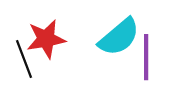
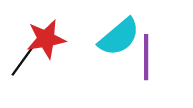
black line: rotated 57 degrees clockwise
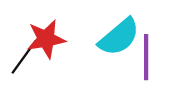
black line: moved 2 px up
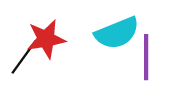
cyan semicircle: moved 2 px left, 4 px up; rotated 18 degrees clockwise
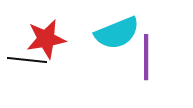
black line: moved 3 px right, 3 px down; rotated 60 degrees clockwise
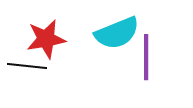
black line: moved 6 px down
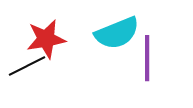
purple line: moved 1 px right, 1 px down
black line: rotated 33 degrees counterclockwise
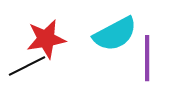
cyan semicircle: moved 2 px left, 1 px down; rotated 6 degrees counterclockwise
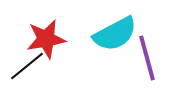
purple line: rotated 15 degrees counterclockwise
black line: rotated 12 degrees counterclockwise
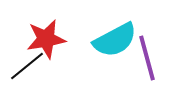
cyan semicircle: moved 6 px down
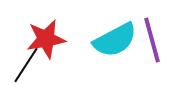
purple line: moved 5 px right, 18 px up
black line: moved 1 px left, 1 px up; rotated 18 degrees counterclockwise
